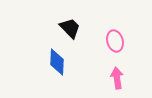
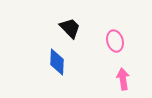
pink arrow: moved 6 px right, 1 px down
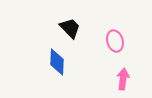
pink arrow: rotated 15 degrees clockwise
